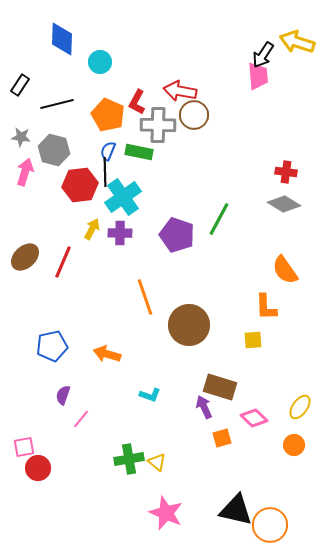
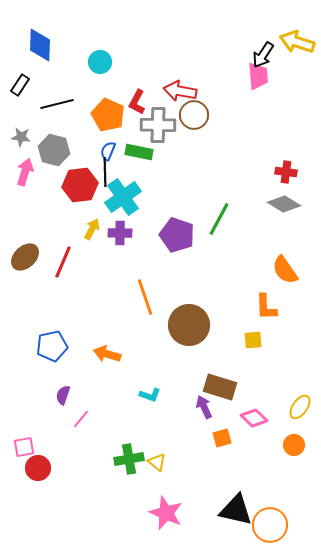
blue diamond at (62, 39): moved 22 px left, 6 px down
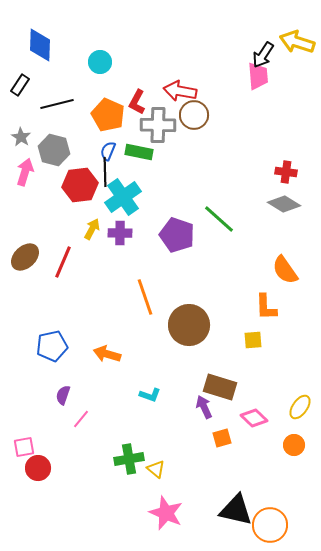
gray star at (21, 137): rotated 24 degrees clockwise
green line at (219, 219): rotated 76 degrees counterclockwise
yellow triangle at (157, 462): moved 1 px left, 7 px down
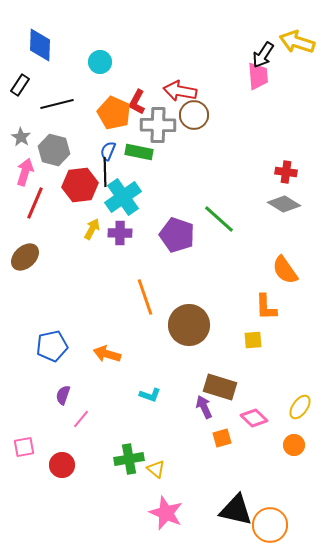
orange pentagon at (108, 115): moved 6 px right, 2 px up
red line at (63, 262): moved 28 px left, 59 px up
red circle at (38, 468): moved 24 px right, 3 px up
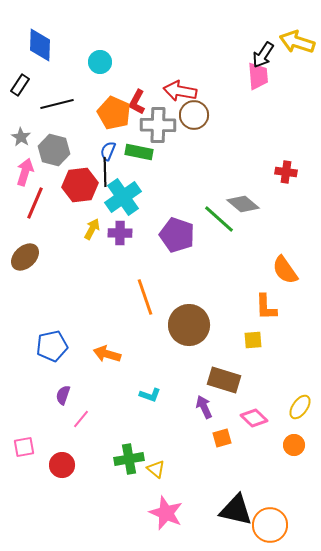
gray diamond at (284, 204): moved 41 px left; rotated 8 degrees clockwise
brown rectangle at (220, 387): moved 4 px right, 7 px up
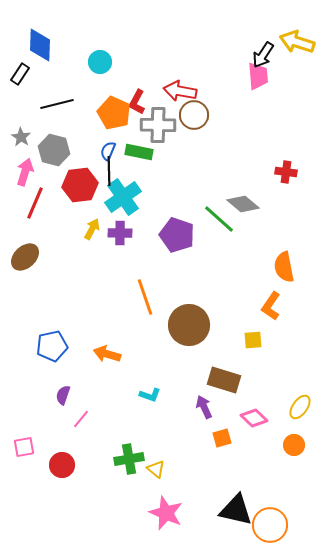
black rectangle at (20, 85): moved 11 px up
black line at (105, 172): moved 4 px right, 1 px up
orange semicircle at (285, 270): moved 1 px left, 3 px up; rotated 24 degrees clockwise
orange L-shape at (266, 307): moved 5 px right, 1 px up; rotated 36 degrees clockwise
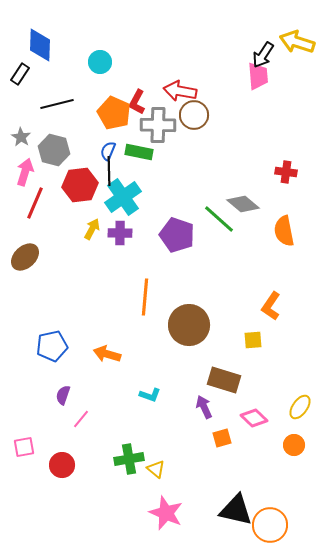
orange semicircle at (284, 267): moved 36 px up
orange line at (145, 297): rotated 24 degrees clockwise
